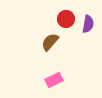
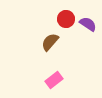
purple semicircle: rotated 66 degrees counterclockwise
pink rectangle: rotated 12 degrees counterclockwise
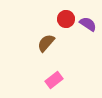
brown semicircle: moved 4 px left, 1 px down
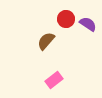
brown semicircle: moved 2 px up
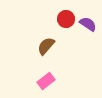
brown semicircle: moved 5 px down
pink rectangle: moved 8 px left, 1 px down
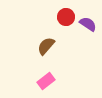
red circle: moved 2 px up
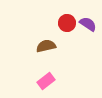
red circle: moved 1 px right, 6 px down
brown semicircle: rotated 36 degrees clockwise
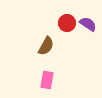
brown semicircle: rotated 132 degrees clockwise
pink rectangle: moved 1 px right, 1 px up; rotated 42 degrees counterclockwise
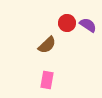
purple semicircle: moved 1 px down
brown semicircle: moved 1 px right, 1 px up; rotated 18 degrees clockwise
